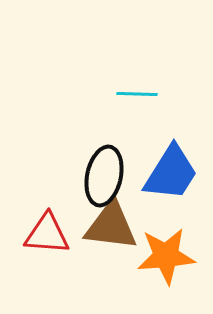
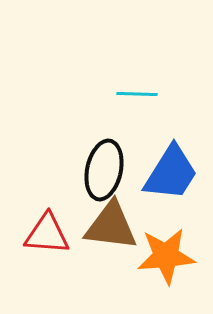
black ellipse: moved 6 px up
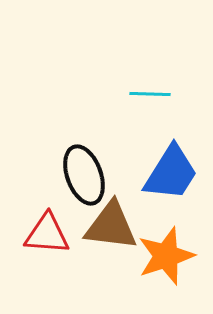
cyan line: moved 13 px right
black ellipse: moved 20 px left, 5 px down; rotated 32 degrees counterclockwise
orange star: rotated 14 degrees counterclockwise
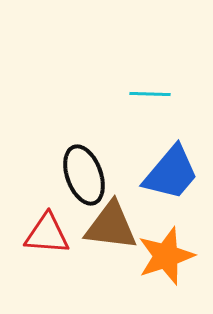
blue trapezoid: rotated 8 degrees clockwise
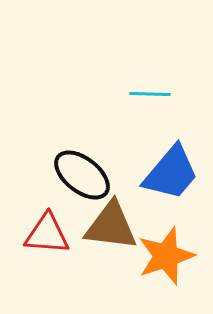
black ellipse: moved 2 px left; rotated 32 degrees counterclockwise
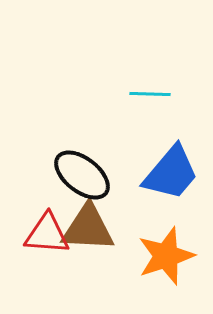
brown triangle: moved 23 px left, 2 px down; rotated 4 degrees counterclockwise
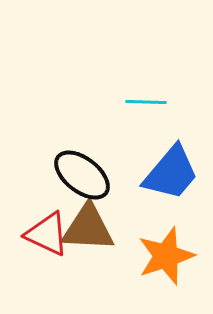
cyan line: moved 4 px left, 8 px down
red triangle: rotated 21 degrees clockwise
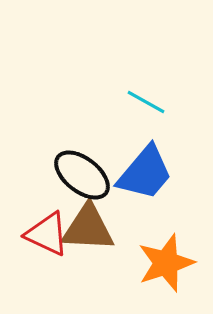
cyan line: rotated 27 degrees clockwise
blue trapezoid: moved 26 px left
orange star: moved 7 px down
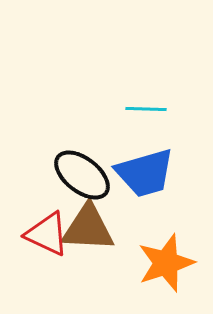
cyan line: moved 7 px down; rotated 27 degrees counterclockwise
blue trapezoid: rotated 34 degrees clockwise
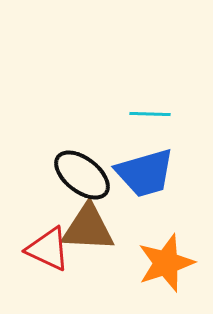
cyan line: moved 4 px right, 5 px down
red triangle: moved 1 px right, 15 px down
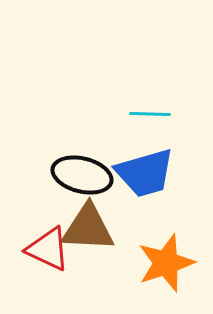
black ellipse: rotated 24 degrees counterclockwise
